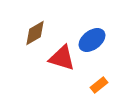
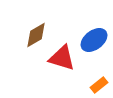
brown diamond: moved 1 px right, 2 px down
blue ellipse: moved 2 px right
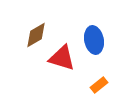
blue ellipse: rotated 64 degrees counterclockwise
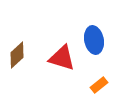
brown diamond: moved 19 px left, 20 px down; rotated 12 degrees counterclockwise
